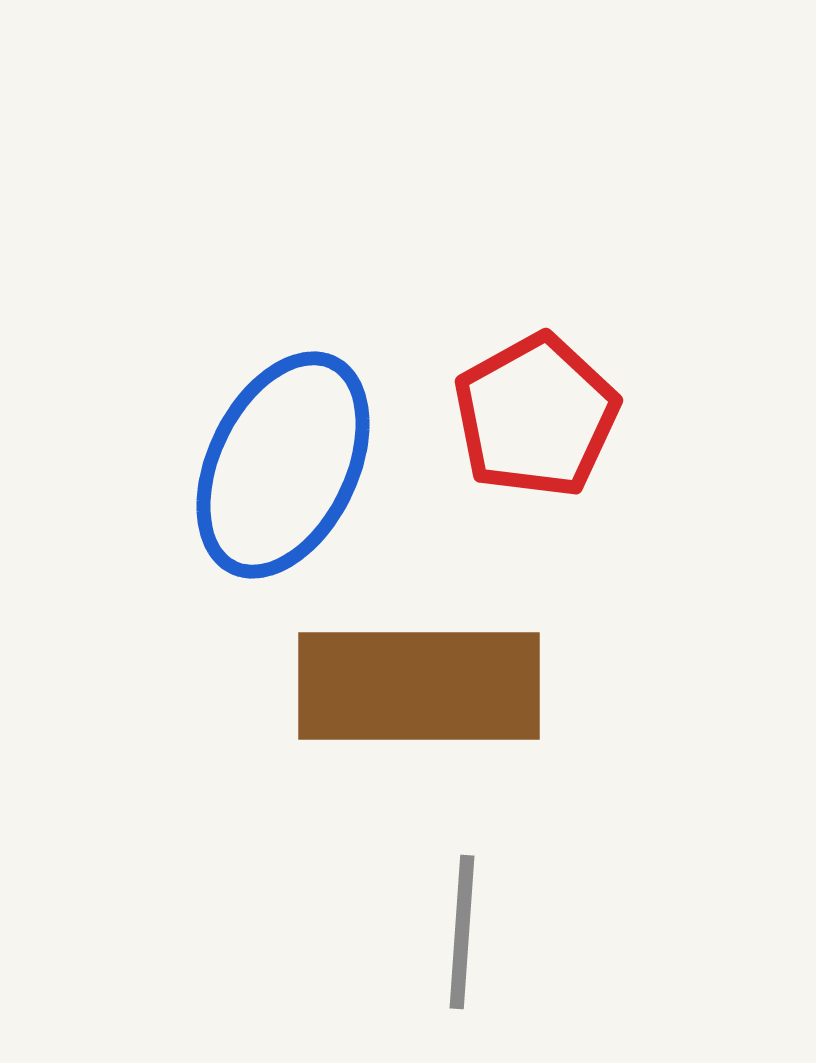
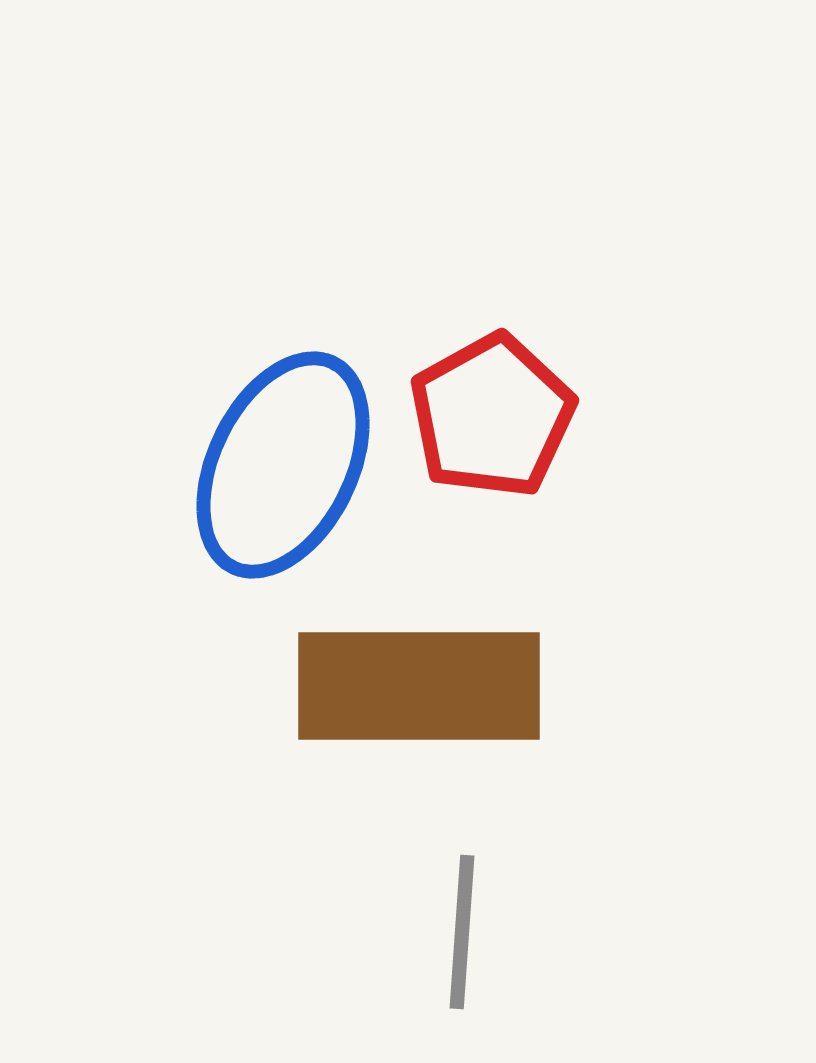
red pentagon: moved 44 px left
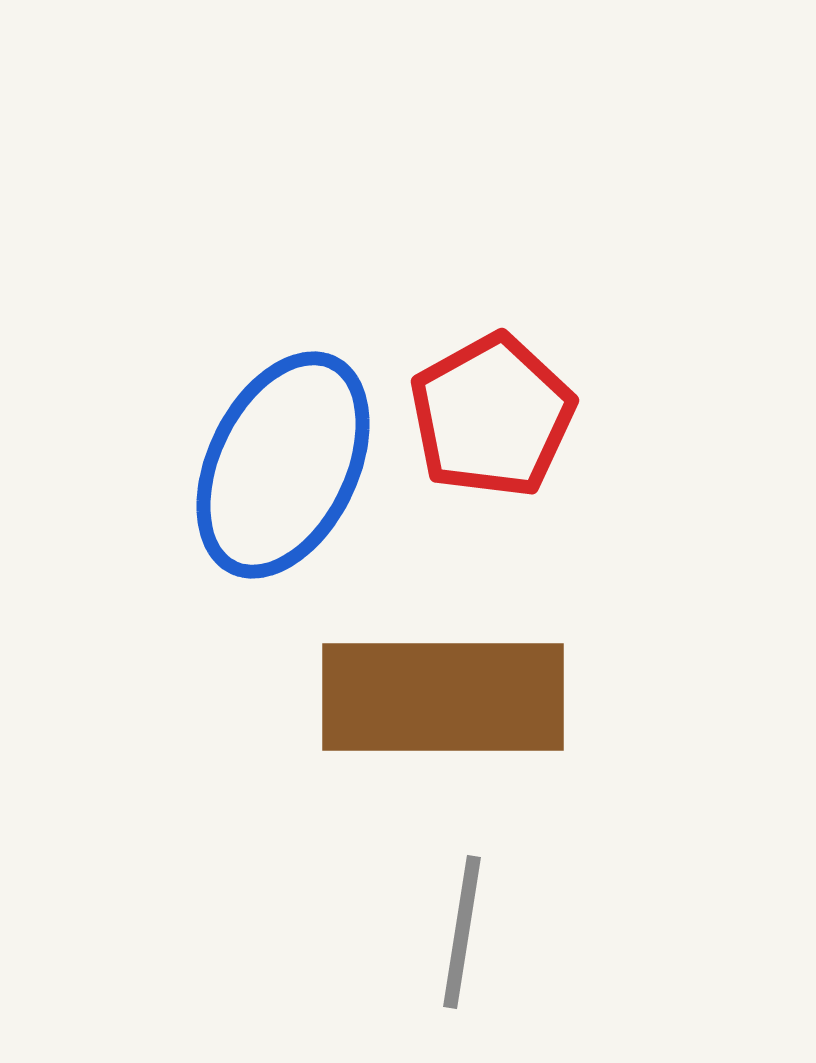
brown rectangle: moved 24 px right, 11 px down
gray line: rotated 5 degrees clockwise
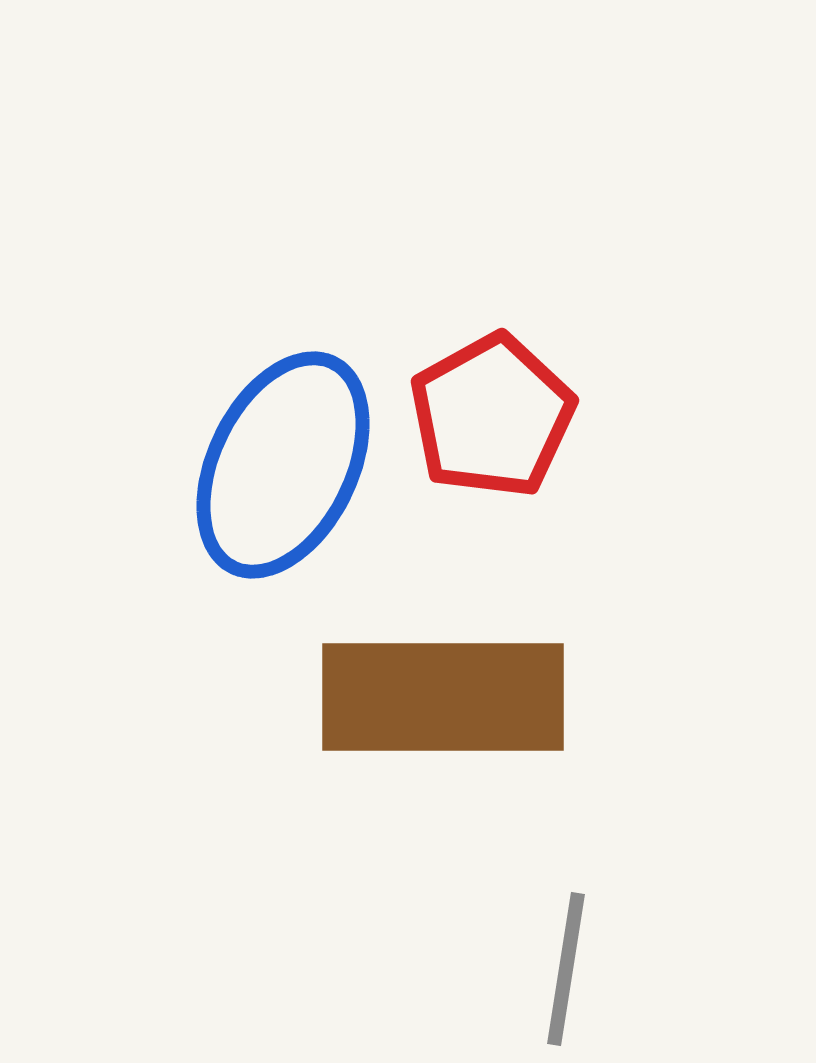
gray line: moved 104 px right, 37 px down
